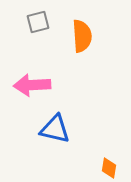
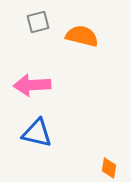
orange semicircle: rotated 72 degrees counterclockwise
blue triangle: moved 18 px left, 4 px down
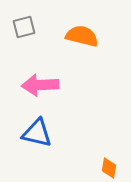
gray square: moved 14 px left, 5 px down
pink arrow: moved 8 px right
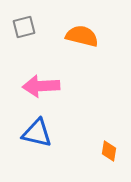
pink arrow: moved 1 px right, 1 px down
orange diamond: moved 17 px up
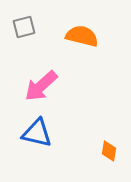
pink arrow: rotated 39 degrees counterclockwise
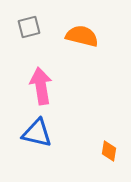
gray square: moved 5 px right
pink arrow: rotated 123 degrees clockwise
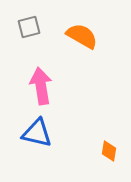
orange semicircle: rotated 16 degrees clockwise
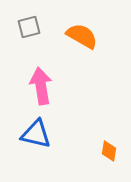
blue triangle: moved 1 px left, 1 px down
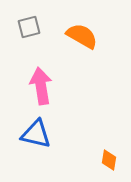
orange diamond: moved 9 px down
